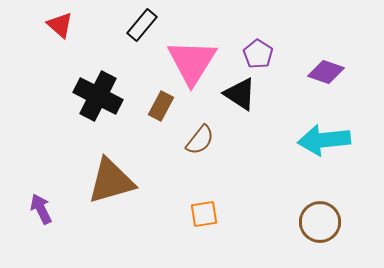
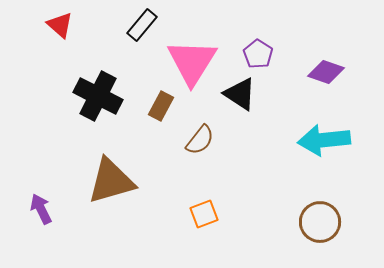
orange square: rotated 12 degrees counterclockwise
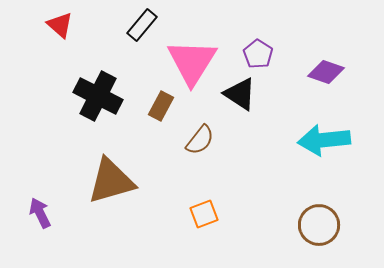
purple arrow: moved 1 px left, 4 px down
brown circle: moved 1 px left, 3 px down
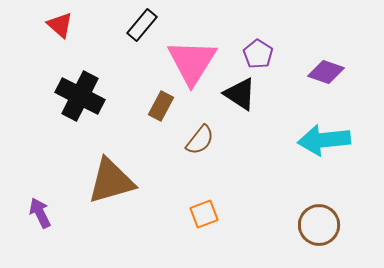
black cross: moved 18 px left
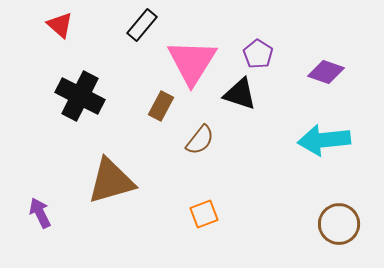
black triangle: rotated 15 degrees counterclockwise
brown circle: moved 20 px right, 1 px up
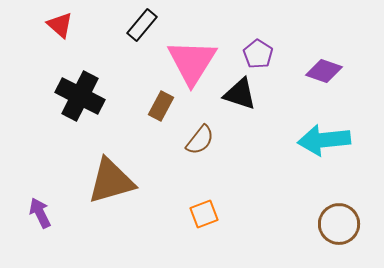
purple diamond: moved 2 px left, 1 px up
